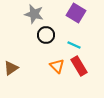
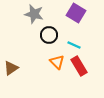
black circle: moved 3 px right
orange triangle: moved 4 px up
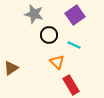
purple square: moved 1 px left, 2 px down; rotated 24 degrees clockwise
red rectangle: moved 8 px left, 19 px down
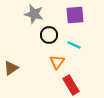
purple square: rotated 30 degrees clockwise
orange triangle: rotated 21 degrees clockwise
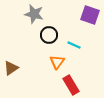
purple square: moved 15 px right; rotated 24 degrees clockwise
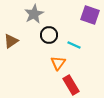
gray star: rotated 30 degrees clockwise
orange triangle: moved 1 px right, 1 px down
brown triangle: moved 27 px up
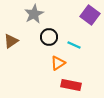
purple square: rotated 18 degrees clockwise
black circle: moved 2 px down
orange triangle: rotated 21 degrees clockwise
red rectangle: rotated 48 degrees counterclockwise
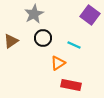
black circle: moved 6 px left, 1 px down
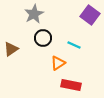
brown triangle: moved 8 px down
